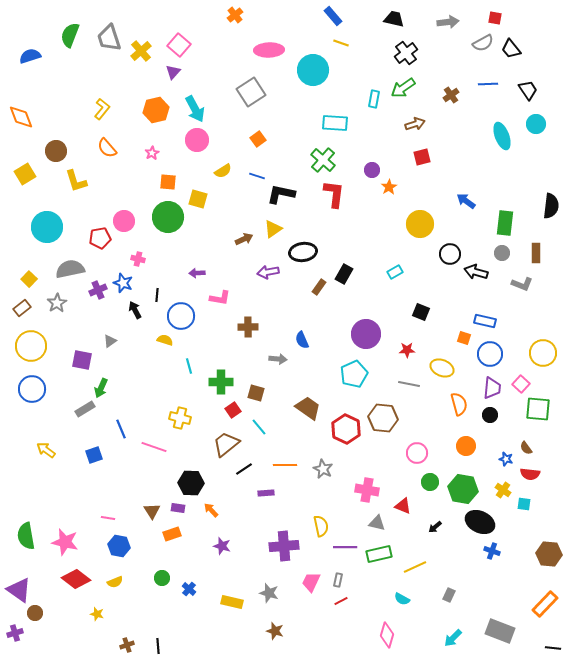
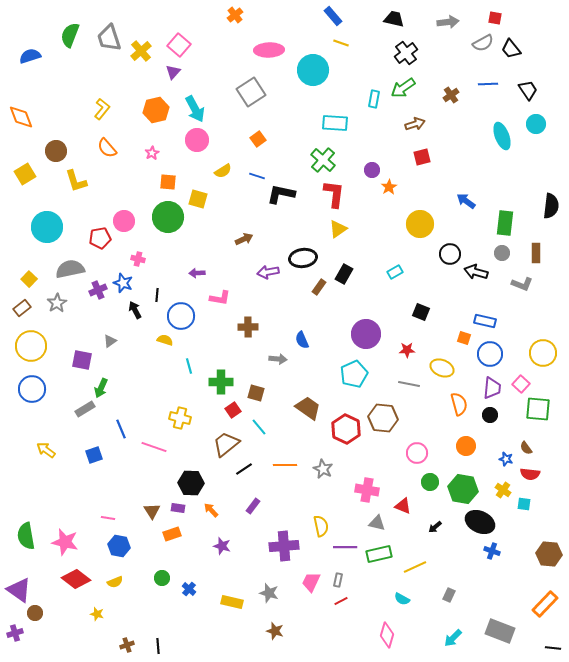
yellow triangle at (273, 229): moved 65 px right
black ellipse at (303, 252): moved 6 px down
purple rectangle at (266, 493): moved 13 px left, 13 px down; rotated 49 degrees counterclockwise
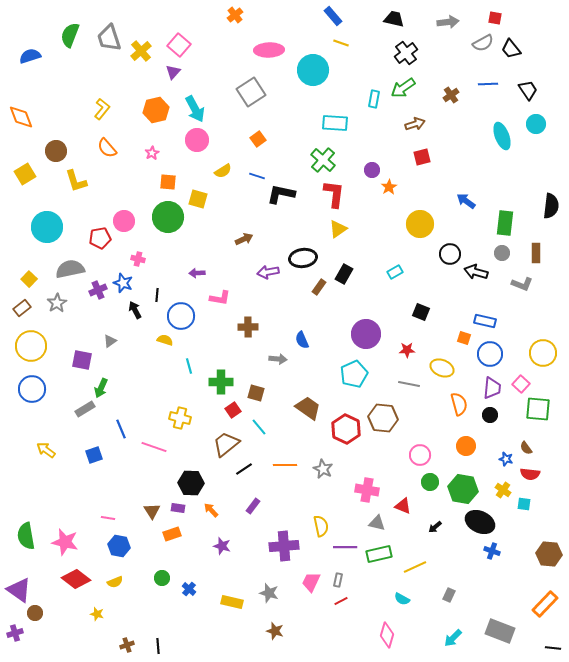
pink circle at (417, 453): moved 3 px right, 2 px down
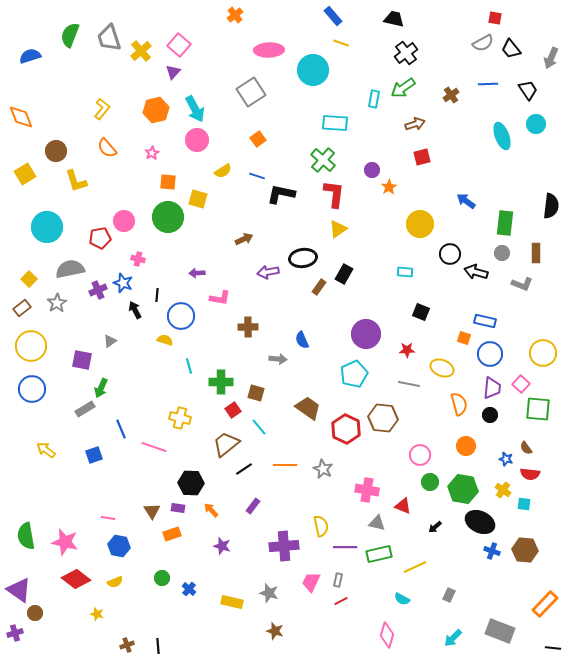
gray arrow at (448, 22): moved 103 px right, 36 px down; rotated 120 degrees clockwise
cyan rectangle at (395, 272): moved 10 px right; rotated 35 degrees clockwise
brown hexagon at (549, 554): moved 24 px left, 4 px up
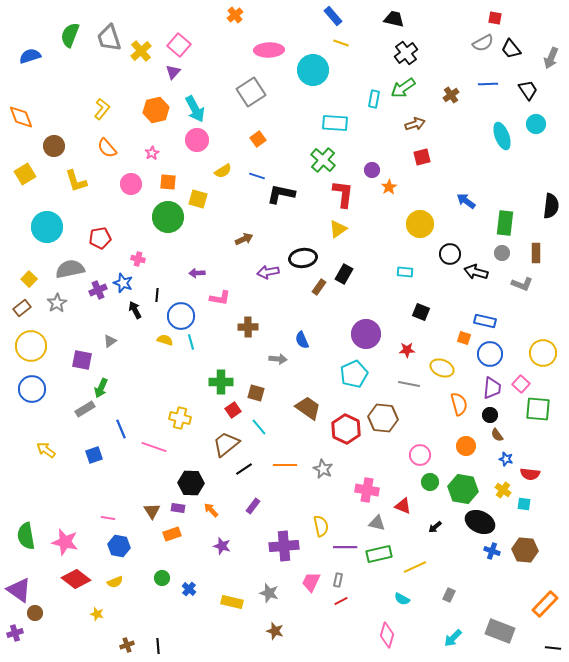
brown circle at (56, 151): moved 2 px left, 5 px up
red L-shape at (334, 194): moved 9 px right
pink circle at (124, 221): moved 7 px right, 37 px up
cyan line at (189, 366): moved 2 px right, 24 px up
brown semicircle at (526, 448): moved 29 px left, 13 px up
